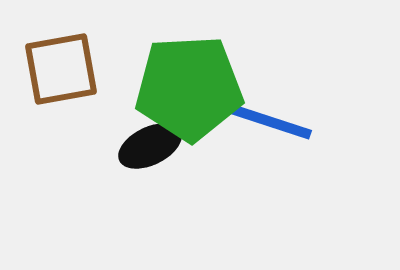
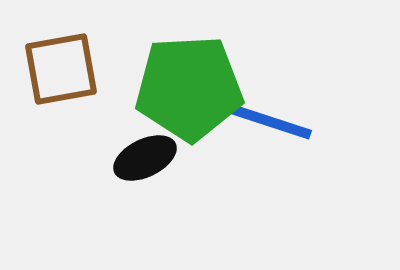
black ellipse: moved 5 px left, 12 px down
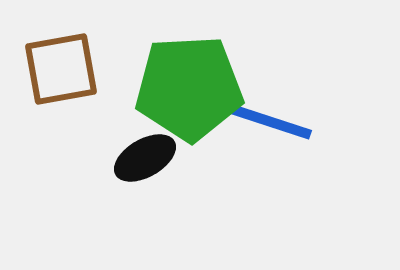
black ellipse: rotated 4 degrees counterclockwise
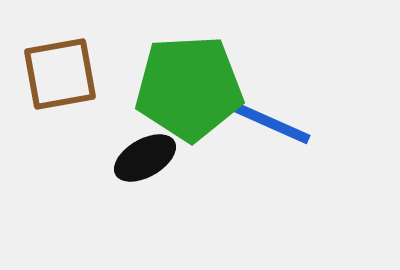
brown square: moved 1 px left, 5 px down
blue line: rotated 6 degrees clockwise
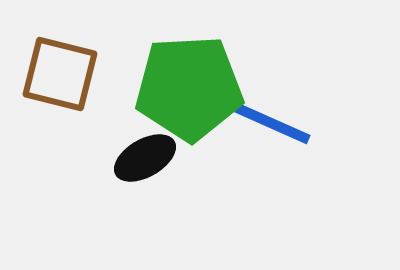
brown square: rotated 24 degrees clockwise
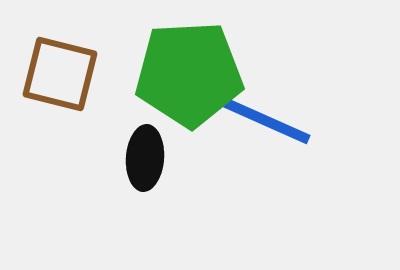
green pentagon: moved 14 px up
black ellipse: rotated 56 degrees counterclockwise
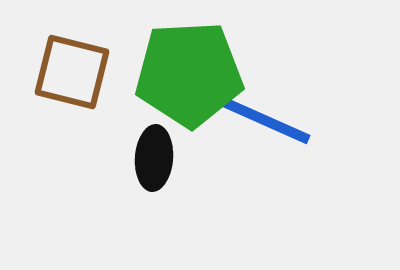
brown square: moved 12 px right, 2 px up
black ellipse: moved 9 px right
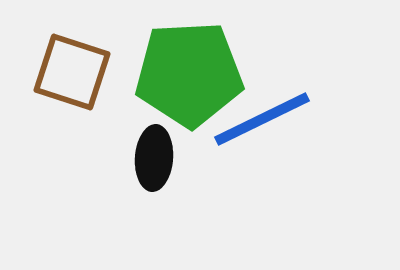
brown square: rotated 4 degrees clockwise
blue line: rotated 50 degrees counterclockwise
